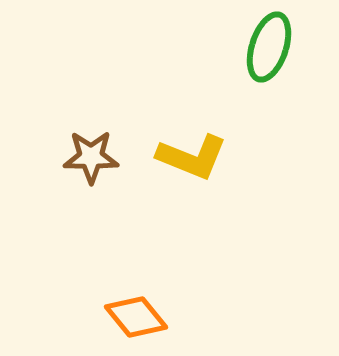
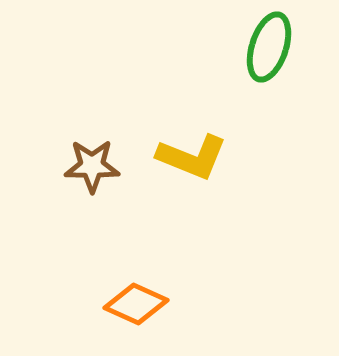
brown star: moved 1 px right, 9 px down
orange diamond: moved 13 px up; rotated 26 degrees counterclockwise
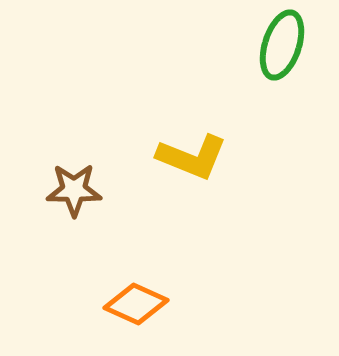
green ellipse: moved 13 px right, 2 px up
brown star: moved 18 px left, 24 px down
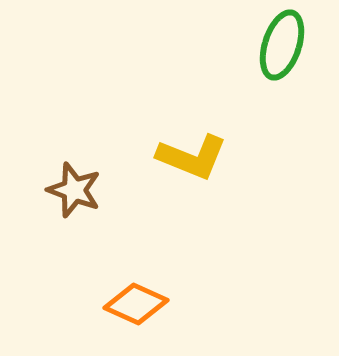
brown star: rotated 20 degrees clockwise
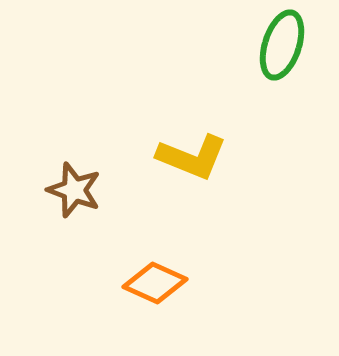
orange diamond: moved 19 px right, 21 px up
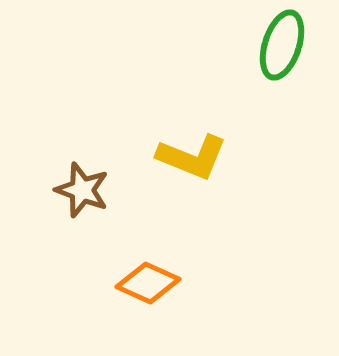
brown star: moved 8 px right
orange diamond: moved 7 px left
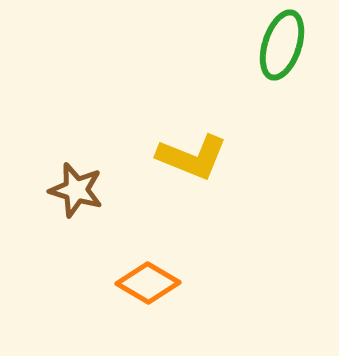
brown star: moved 6 px left; rotated 4 degrees counterclockwise
orange diamond: rotated 6 degrees clockwise
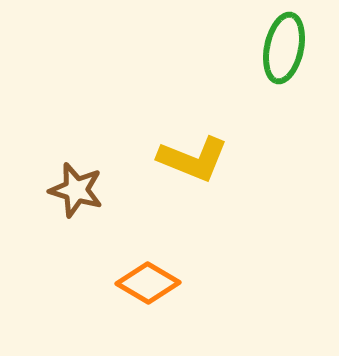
green ellipse: moved 2 px right, 3 px down; rotated 6 degrees counterclockwise
yellow L-shape: moved 1 px right, 2 px down
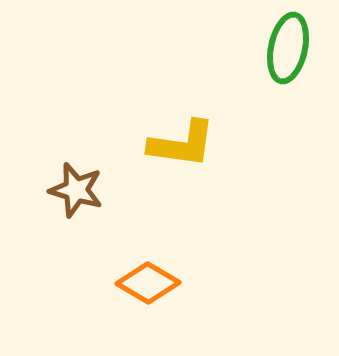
green ellipse: moved 4 px right
yellow L-shape: moved 11 px left, 15 px up; rotated 14 degrees counterclockwise
